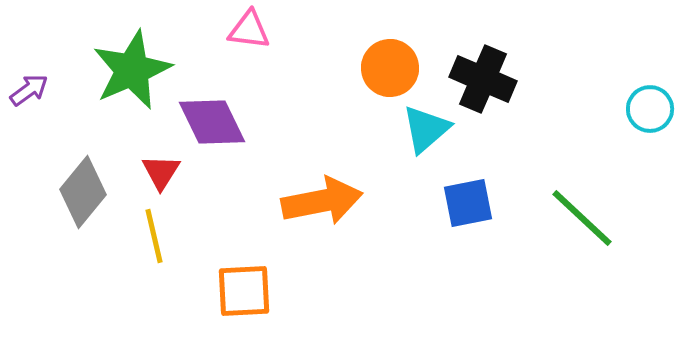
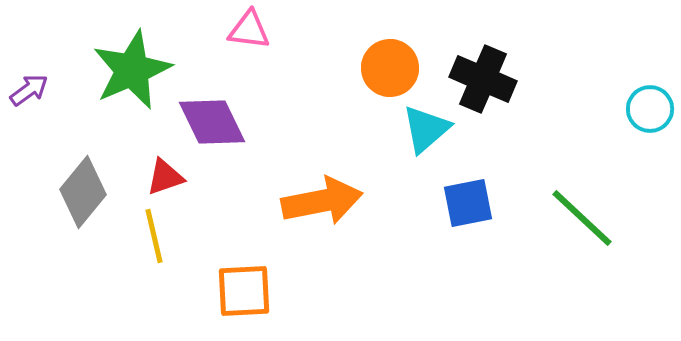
red triangle: moved 4 px right, 5 px down; rotated 39 degrees clockwise
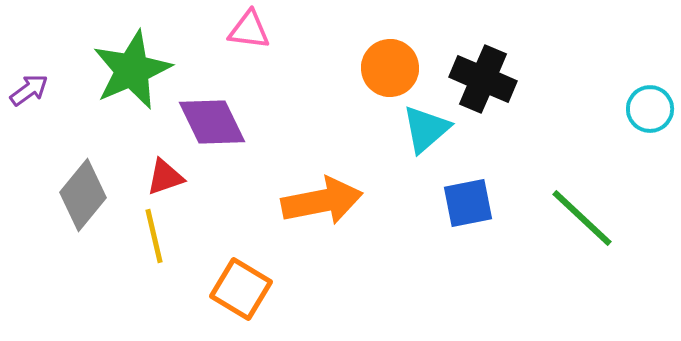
gray diamond: moved 3 px down
orange square: moved 3 px left, 2 px up; rotated 34 degrees clockwise
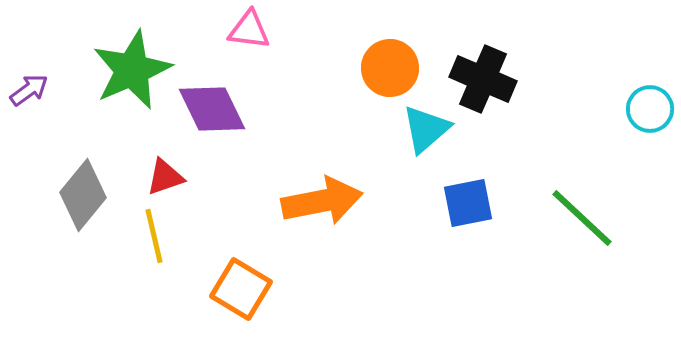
purple diamond: moved 13 px up
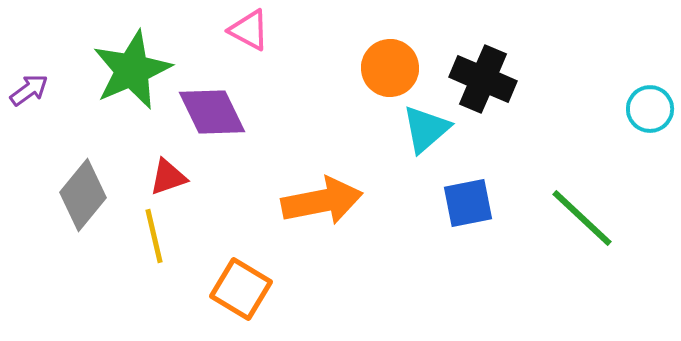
pink triangle: rotated 21 degrees clockwise
purple diamond: moved 3 px down
red triangle: moved 3 px right
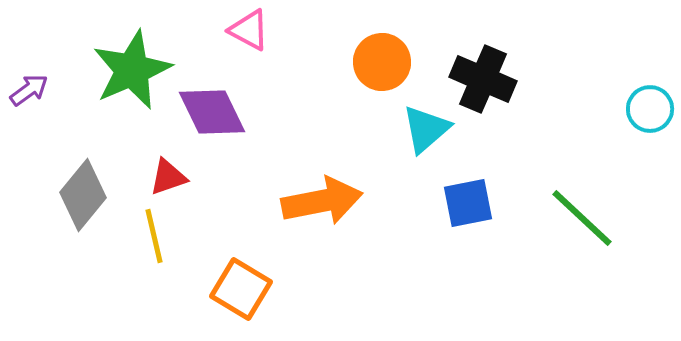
orange circle: moved 8 px left, 6 px up
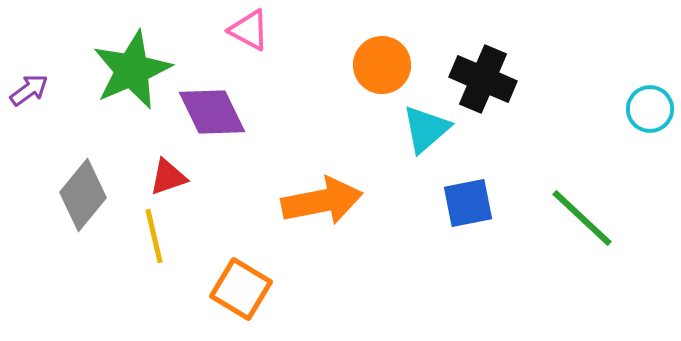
orange circle: moved 3 px down
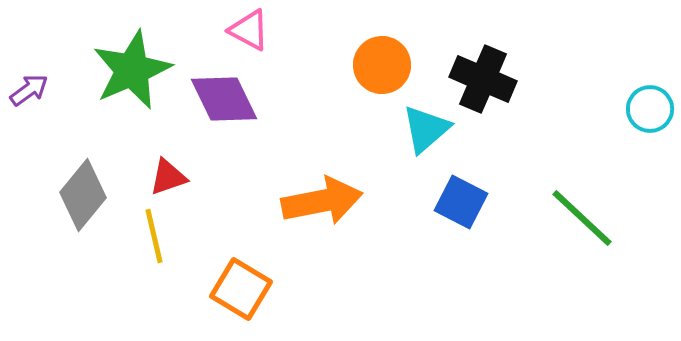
purple diamond: moved 12 px right, 13 px up
blue square: moved 7 px left, 1 px up; rotated 38 degrees clockwise
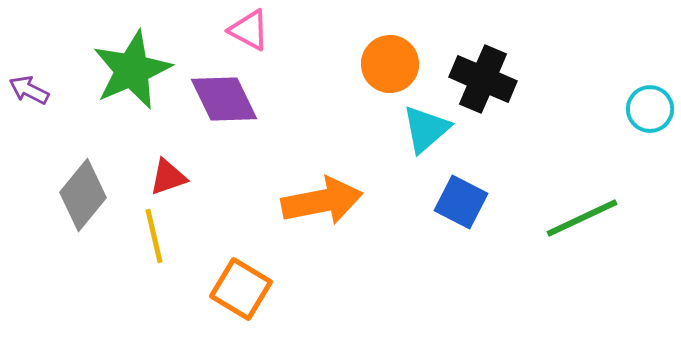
orange circle: moved 8 px right, 1 px up
purple arrow: rotated 117 degrees counterclockwise
green line: rotated 68 degrees counterclockwise
